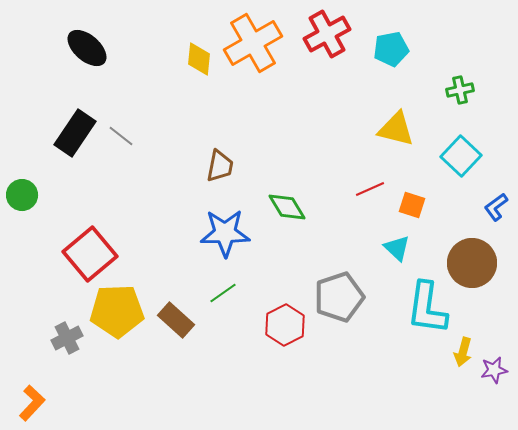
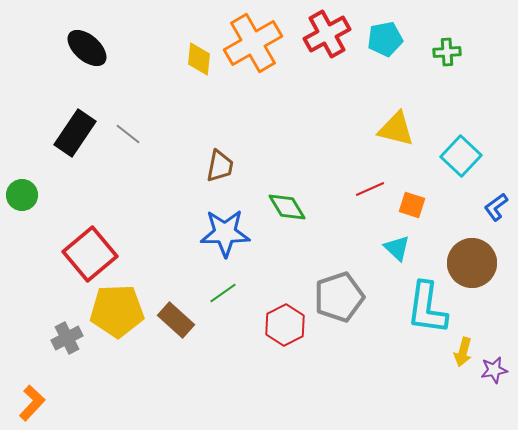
cyan pentagon: moved 6 px left, 10 px up
green cross: moved 13 px left, 38 px up; rotated 8 degrees clockwise
gray line: moved 7 px right, 2 px up
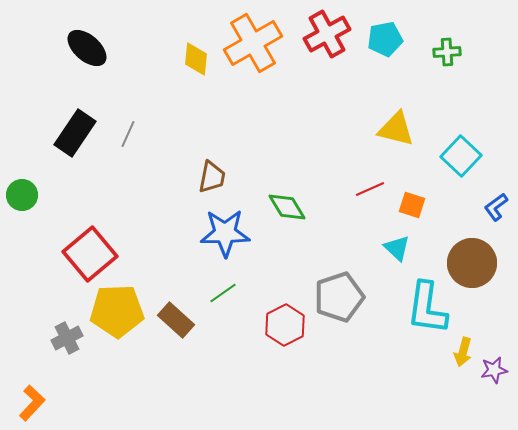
yellow diamond: moved 3 px left
gray line: rotated 76 degrees clockwise
brown trapezoid: moved 8 px left, 11 px down
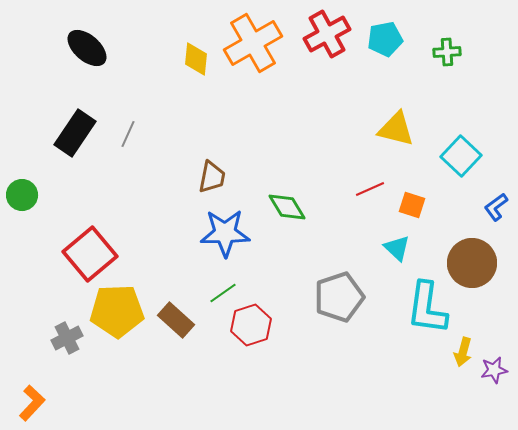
red hexagon: moved 34 px left; rotated 9 degrees clockwise
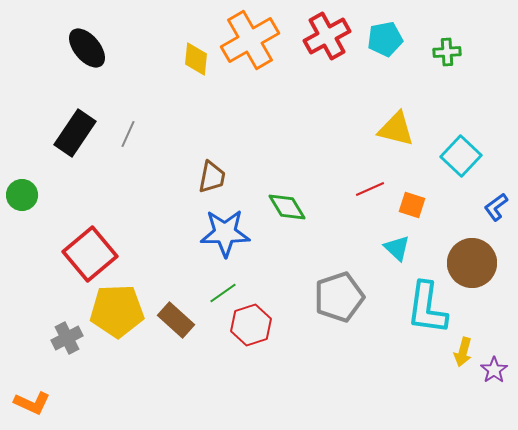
red cross: moved 2 px down
orange cross: moved 3 px left, 3 px up
black ellipse: rotated 9 degrees clockwise
purple star: rotated 24 degrees counterclockwise
orange L-shape: rotated 72 degrees clockwise
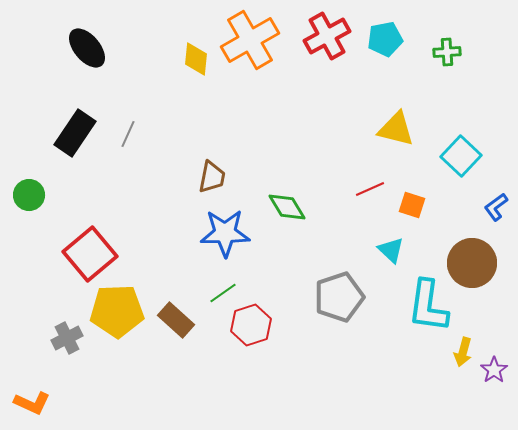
green circle: moved 7 px right
cyan triangle: moved 6 px left, 2 px down
cyan L-shape: moved 1 px right, 2 px up
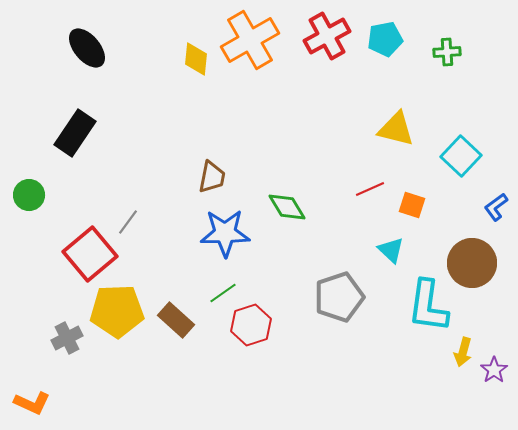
gray line: moved 88 px down; rotated 12 degrees clockwise
